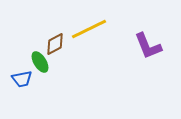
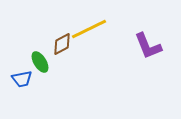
brown diamond: moved 7 px right
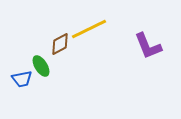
brown diamond: moved 2 px left
green ellipse: moved 1 px right, 4 px down
